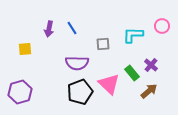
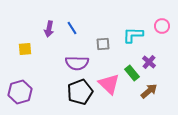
purple cross: moved 2 px left, 3 px up
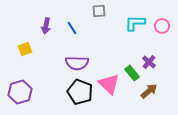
purple arrow: moved 3 px left, 3 px up
cyan L-shape: moved 2 px right, 12 px up
gray square: moved 4 px left, 33 px up
yellow square: rotated 16 degrees counterclockwise
black pentagon: rotated 30 degrees counterclockwise
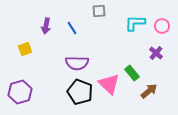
purple cross: moved 7 px right, 9 px up
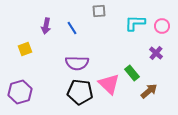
black pentagon: rotated 15 degrees counterclockwise
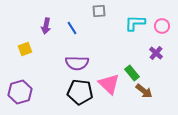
brown arrow: moved 5 px left; rotated 78 degrees clockwise
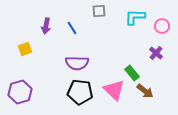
cyan L-shape: moved 6 px up
pink triangle: moved 5 px right, 6 px down
brown arrow: moved 1 px right
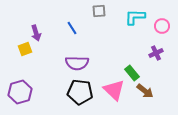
purple arrow: moved 10 px left, 7 px down; rotated 28 degrees counterclockwise
purple cross: rotated 24 degrees clockwise
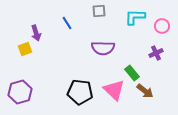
blue line: moved 5 px left, 5 px up
purple semicircle: moved 26 px right, 15 px up
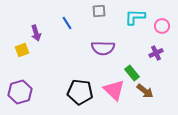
yellow square: moved 3 px left, 1 px down
